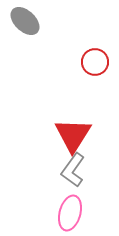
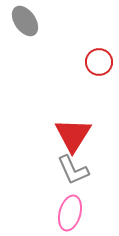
gray ellipse: rotated 12 degrees clockwise
red circle: moved 4 px right
gray L-shape: rotated 60 degrees counterclockwise
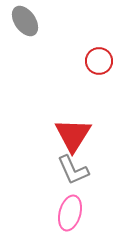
red circle: moved 1 px up
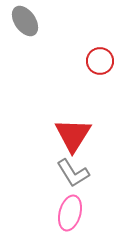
red circle: moved 1 px right
gray L-shape: moved 3 px down; rotated 8 degrees counterclockwise
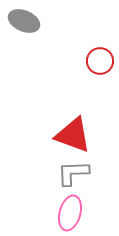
gray ellipse: moved 1 px left; rotated 32 degrees counterclockwise
red triangle: rotated 42 degrees counterclockwise
gray L-shape: rotated 120 degrees clockwise
